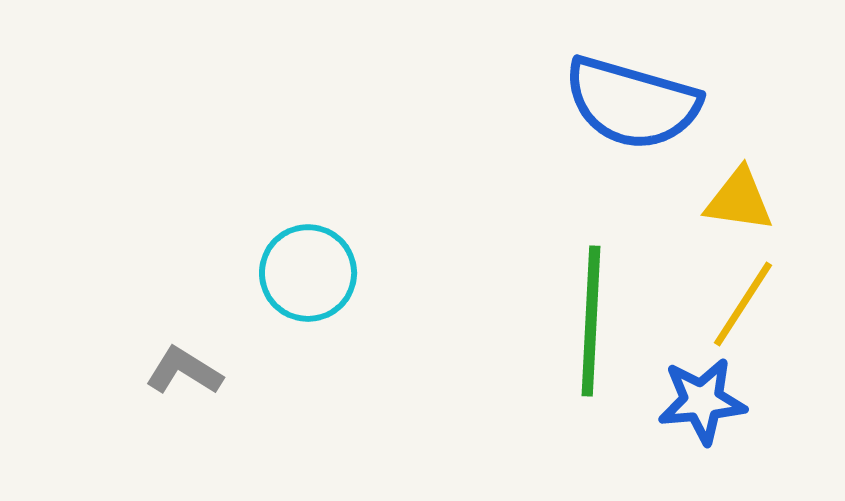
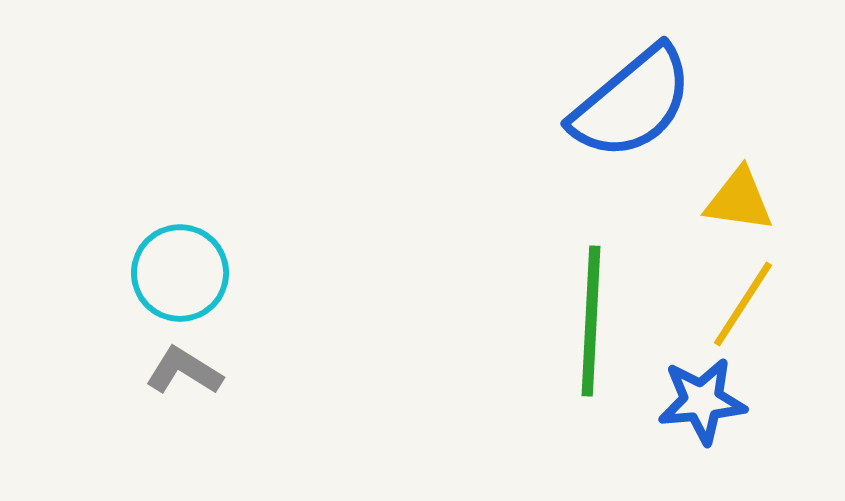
blue semicircle: rotated 56 degrees counterclockwise
cyan circle: moved 128 px left
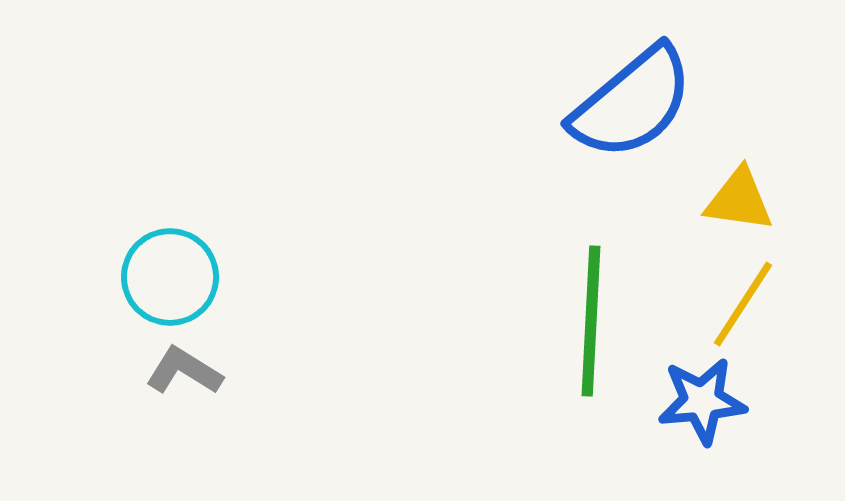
cyan circle: moved 10 px left, 4 px down
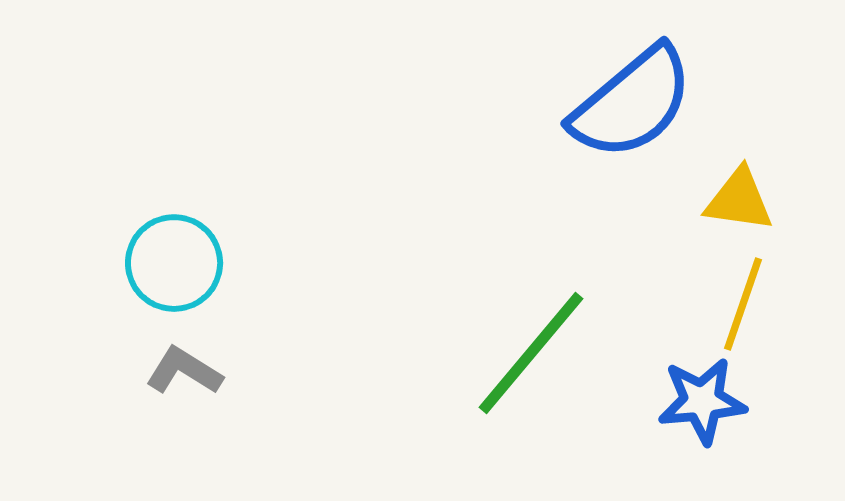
cyan circle: moved 4 px right, 14 px up
yellow line: rotated 14 degrees counterclockwise
green line: moved 60 px left, 32 px down; rotated 37 degrees clockwise
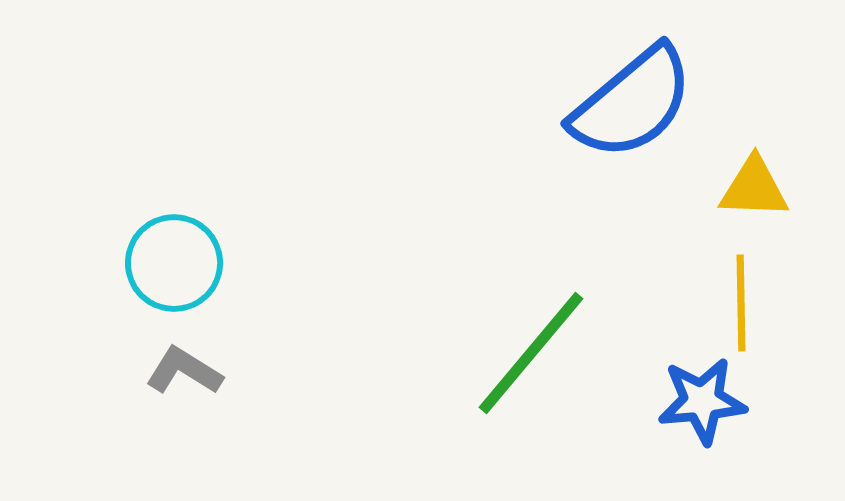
yellow triangle: moved 15 px right, 12 px up; rotated 6 degrees counterclockwise
yellow line: moved 2 px left, 1 px up; rotated 20 degrees counterclockwise
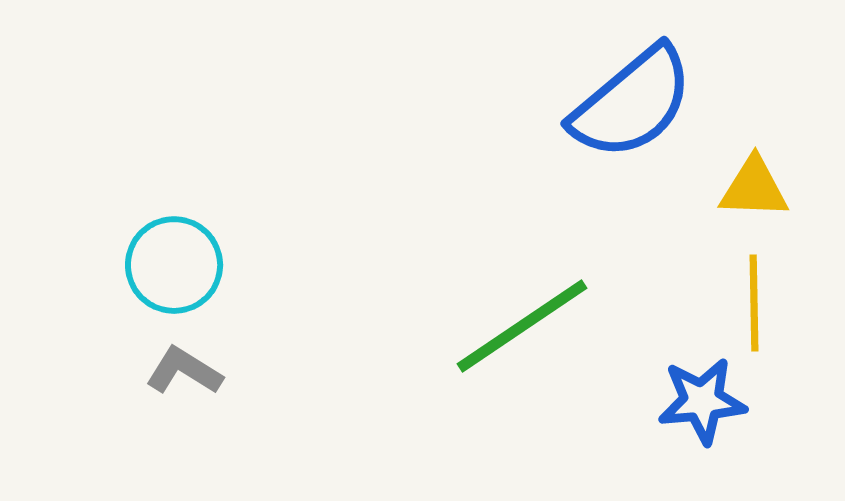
cyan circle: moved 2 px down
yellow line: moved 13 px right
green line: moved 9 px left, 27 px up; rotated 16 degrees clockwise
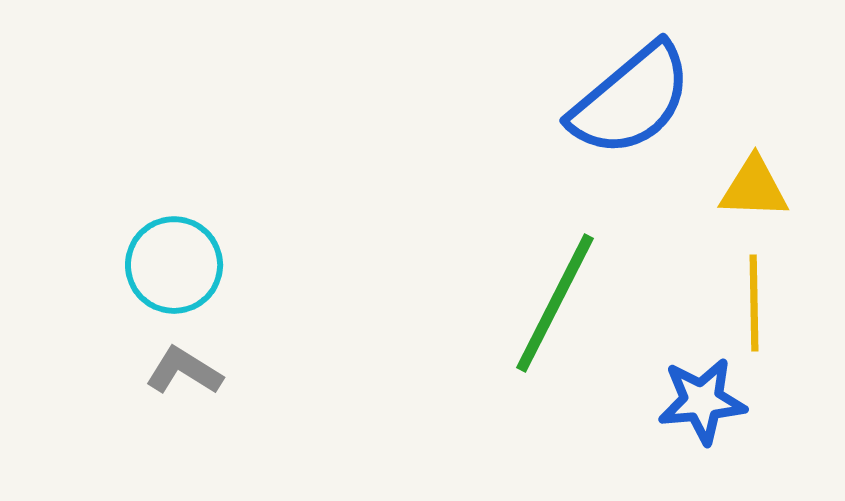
blue semicircle: moved 1 px left, 3 px up
green line: moved 33 px right, 23 px up; rotated 29 degrees counterclockwise
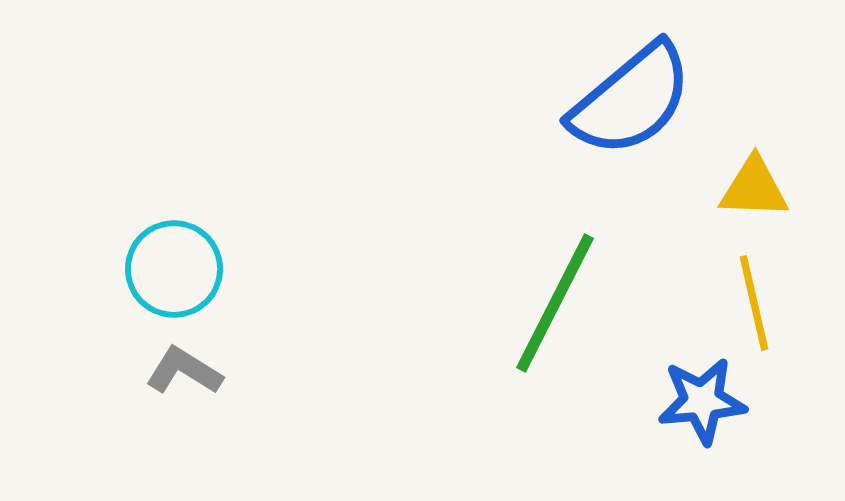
cyan circle: moved 4 px down
yellow line: rotated 12 degrees counterclockwise
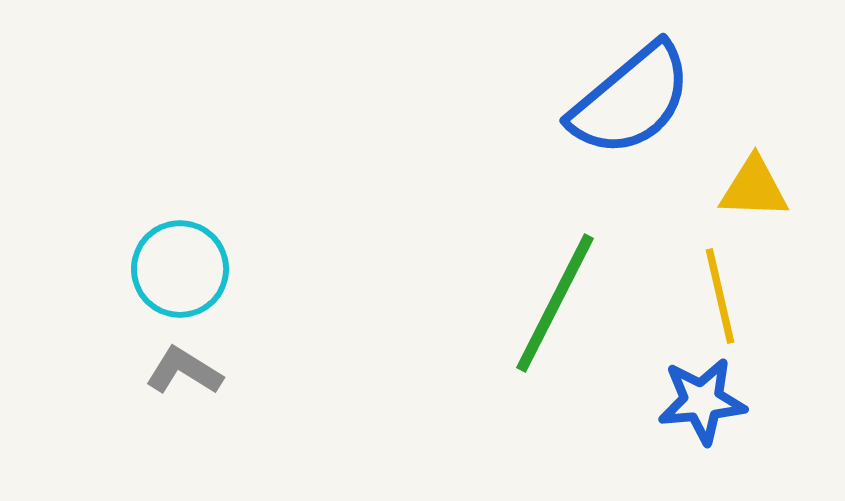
cyan circle: moved 6 px right
yellow line: moved 34 px left, 7 px up
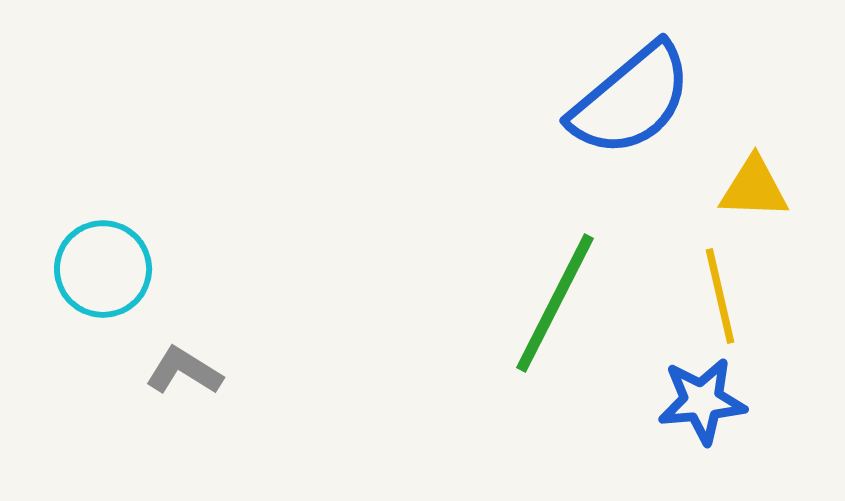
cyan circle: moved 77 px left
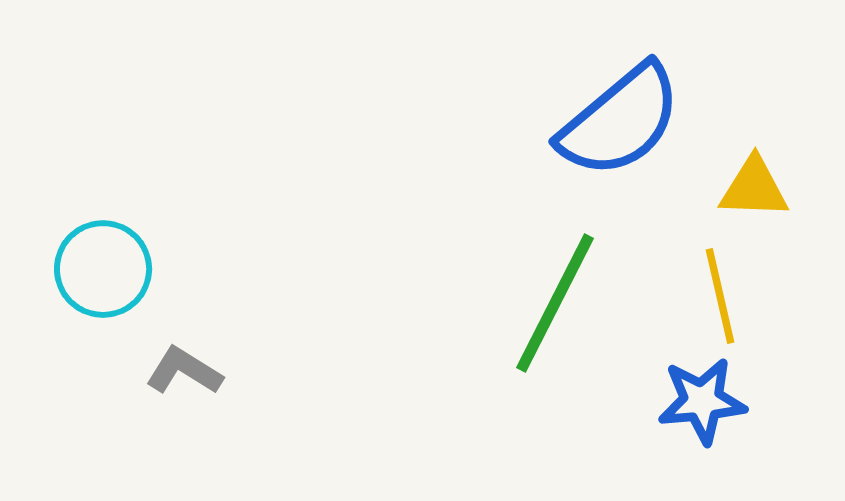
blue semicircle: moved 11 px left, 21 px down
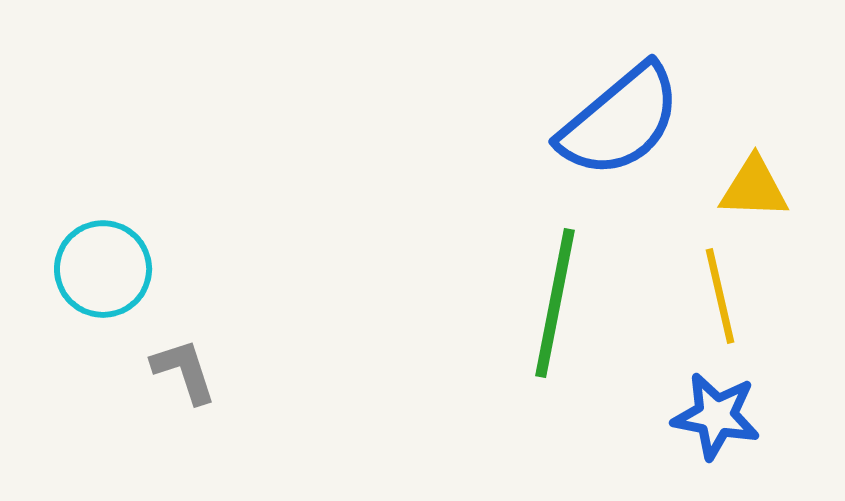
green line: rotated 16 degrees counterclockwise
gray L-shape: rotated 40 degrees clockwise
blue star: moved 14 px right, 15 px down; rotated 16 degrees clockwise
